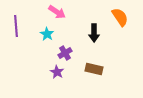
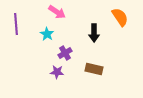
purple line: moved 2 px up
purple star: rotated 24 degrees counterclockwise
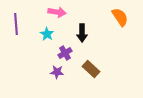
pink arrow: rotated 24 degrees counterclockwise
black arrow: moved 12 px left
brown rectangle: moved 3 px left; rotated 30 degrees clockwise
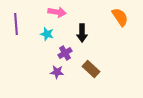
cyan star: rotated 16 degrees counterclockwise
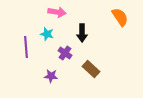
purple line: moved 10 px right, 23 px down
purple cross: rotated 24 degrees counterclockwise
purple star: moved 6 px left, 4 px down
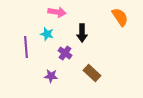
brown rectangle: moved 1 px right, 4 px down
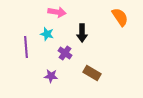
brown rectangle: rotated 12 degrees counterclockwise
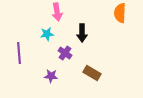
pink arrow: rotated 72 degrees clockwise
orange semicircle: moved 4 px up; rotated 144 degrees counterclockwise
cyan star: rotated 24 degrees counterclockwise
purple line: moved 7 px left, 6 px down
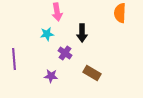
purple line: moved 5 px left, 6 px down
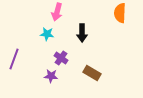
pink arrow: rotated 24 degrees clockwise
cyan star: rotated 16 degrees clockwise
purple cross: moved 4 px left, 5 px down
purple line: rotated 25 degrees clockwise
